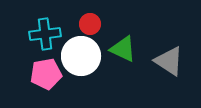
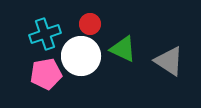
cyan cross: rotated 12 degrees counterclockwise
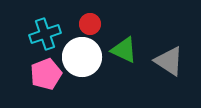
green triangle: moved 1 px right, 1 px down
white circle: moved 1 px right, 1 px down
pink pentagon: rotated 12 degrees counterclockwise
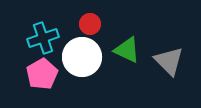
cyan cross: moved 2 px left, 4 px down
green triangle: moved 3 px right
gray triangle: rotated 12 degrees clockwise
pink pentagon: moved 4 px left; rotated 8 degrees counterclockwise
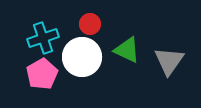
gray triangle: rotated 20 degrees clockwise
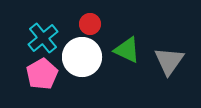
cyan cross: rotated 20 degrees counterclockwise
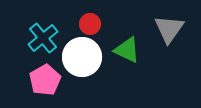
gray triangle: moved 32 px up
pink pentagon: moved 3 px right, 6 px down
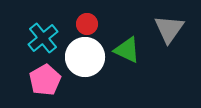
red circle: moved 3 px left
white circle: moved 3 px right
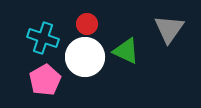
cyan cross: rotated 32 degrees counterclockwise
green triangle: moved 1 px left, 1 px down
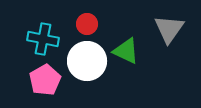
cyan cross: moved 1 px down; rotated 8 degrees counterclockwise
white circle: moved 2 px right, 4 px down
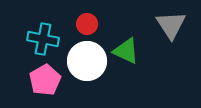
gray triangle: moved 2 px right, 4 px up; rotated 8 degrees counterclockwise
